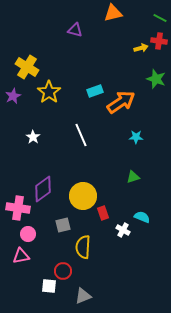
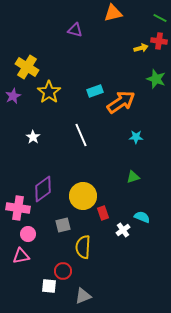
white cross: rotated 24 degrees clockwise
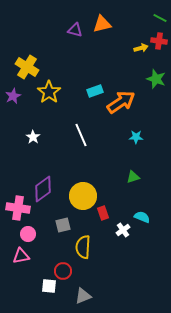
orange triangle: moved 11 px left, 11 px down
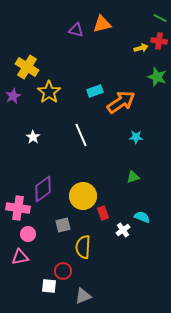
purple triangle: moved 1 px right
green star: moved 1 px right, 2 px up
pink triangle: moved 1 px left, 1 px down
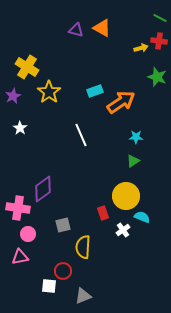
orange triangle: moved 4 px down; rotated 42 degrees clockwise
white star: moved 13 px left, 9 px up
green triangle: moved 16 px up; rotated 16 degrees counterclockwise
yellow circle: moved 43 px right
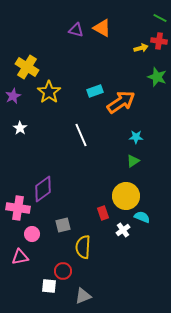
pink circle: moved 4 px right
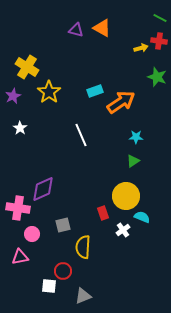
purple diamond: rotated 12 degrees clockwise
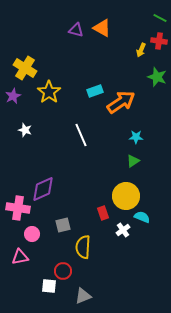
yellow arrow: moved 2 px down; rotated 128 degrees clockwise
yellow cross: moved 2 px left, 1 px down
white star: moved 5 px right, 2 px down; rotated 16 degrees counterclockwise
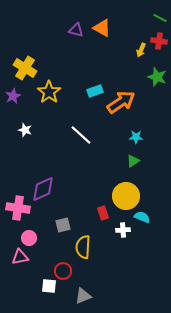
white line: rotated 25 degrees counterclockwise
white cross: rotated 32 degrees clockwise
pink circle: moved 3 px left, 4 px down
